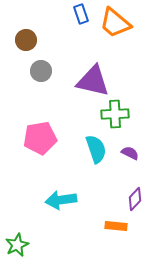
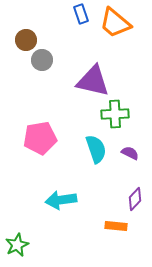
gray circle: moved 1 px right, 11 px up
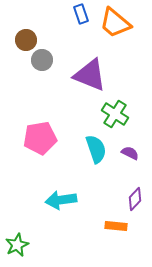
purple triangle: moved 3 px left, 6 px up; rotated 9 degrees clockwise
green cross: rotated 36 degrees clockwise
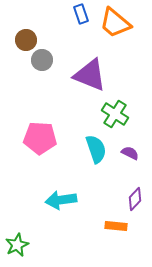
pink pentagon: rotated 12 degrees clockwise
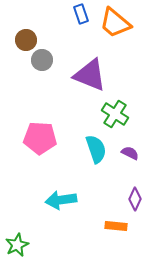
purple diamond: rotated 20 degrees counterclockwise
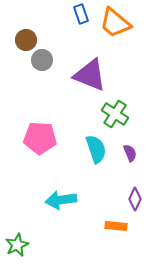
purple semicircle: rotated 42 degrees clockwise
